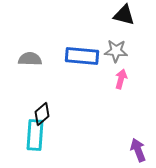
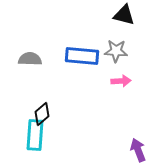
pink arrow: moved 2 px down; rotated 72 degrees clockwise
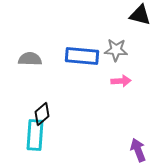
black triangle: moved 16 px right
gray star: moved 1 px up
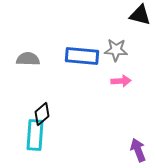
gray semicircle: moved 2 px left
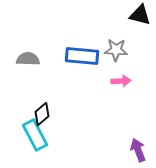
cyan rectangle: rotated 32 degrees counterclockwise
